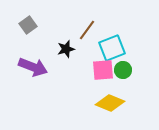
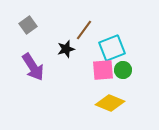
brown line: moved 3 px left
purple arrow: rotated 36 degrees clockwise
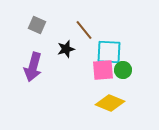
gray square: moved 9 px right; rotated 30 degrees counterclockwise
brown line: rotated 75 degrees counterclockwise
cyan square: moved 3 px left, 4 px down; rotated 24 degrees clockwise
purple arrow: rotated 48 degrees clockwise
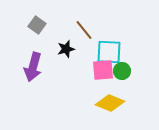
gray square: rotated 12 degrees clockwise
green circle: moved 1 px left, 1 px down
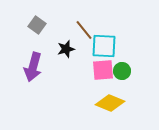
cyan square: moved 5 px left, 6 px up
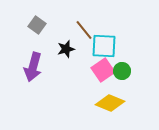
pink square: rotated 30 degrees counterclockwise
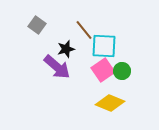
purple arrow: moved 24 px right; rotated 64 degrees counterclockwise
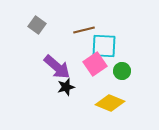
brown line: rotated 65 degrees counterclockwise
black star: moved 38 px down
pink square: moved 8 px left, 6 px up
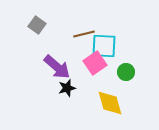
brown line: moved 4 px down
pink square: moved 1 px up
green circle: moved 4 px right, 1 px down
black star: moved 1 px right, 1 px down
yellow diamond: rotated 52 degrees clockwise
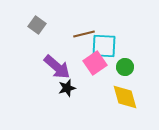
green circle: moved 1 px left, 5 px up
yellow diamond: moved 15 px right, 6 px up
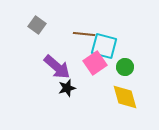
brown line: rotated 20 degrees clockwise
cyan square: rotated 12 degrees clockwise
